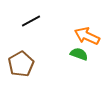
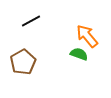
orange arrow: rotated 25 degrees clockwise
brown pentagon: moved 2 px right, 2 px up
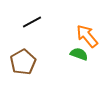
black line: moved 1 px right, 1 px down
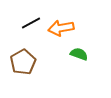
black line: moved 1 px left, 1 px down
orange arrow: moved 26 px left, 8 px up; rotated 60 degrees counterclockwise
